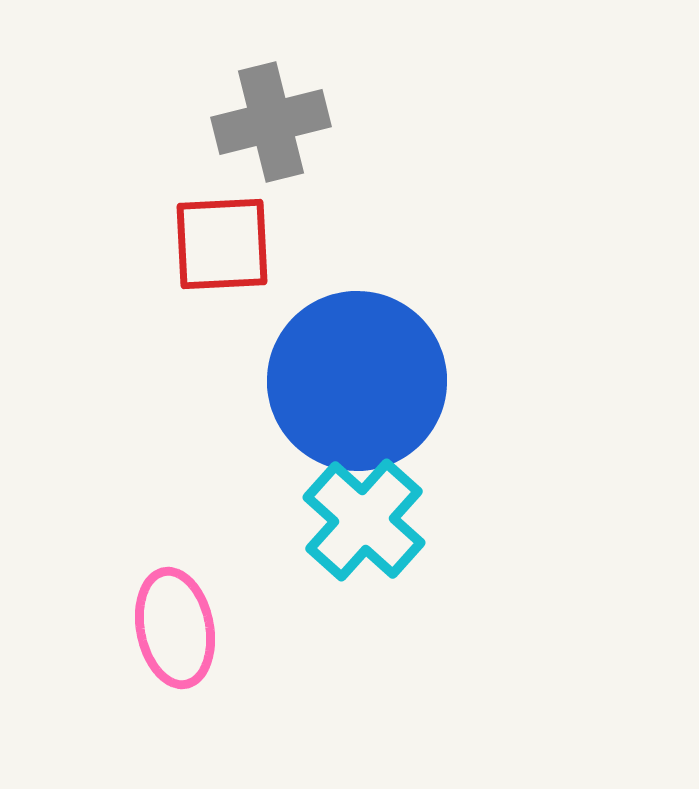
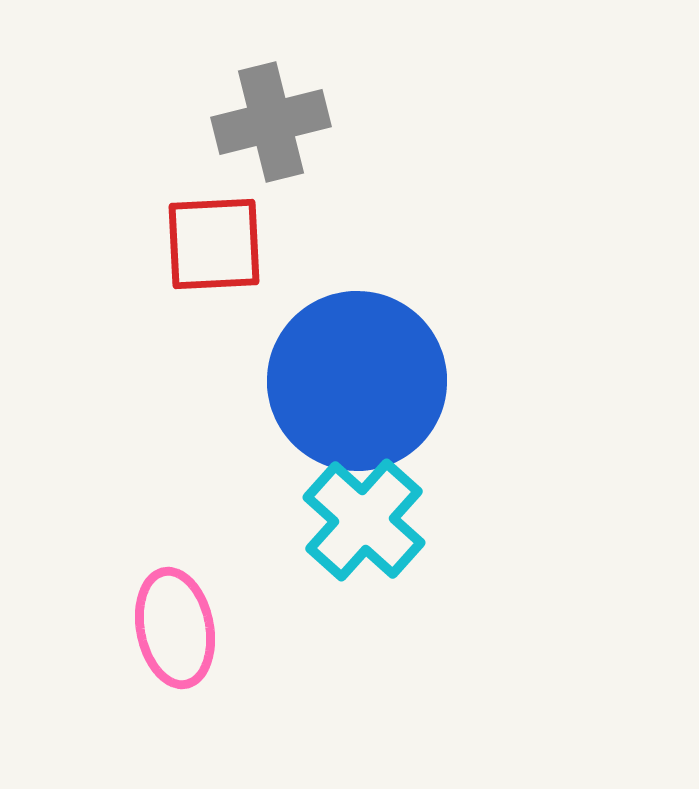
red square: moved 8 px left
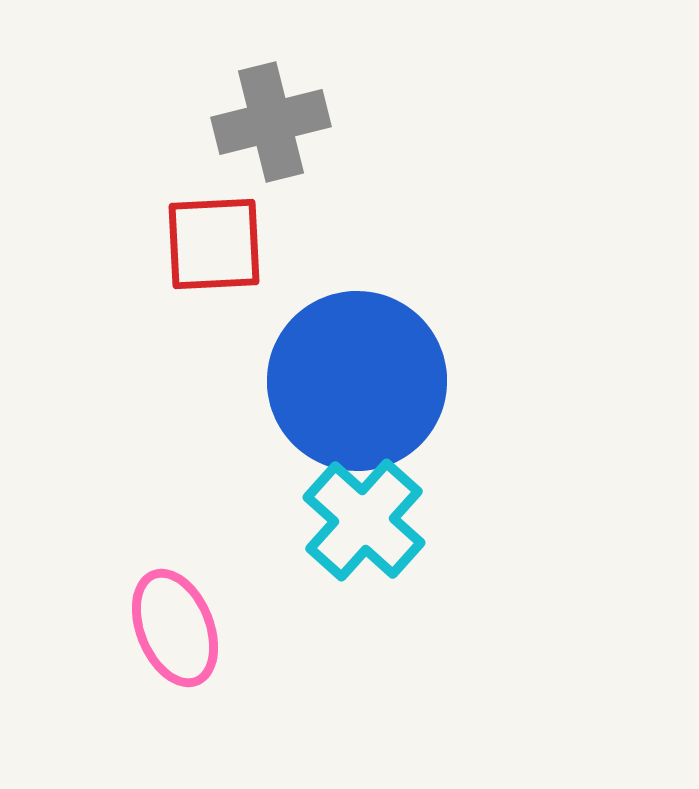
pink ellipse: rotated 11 degrees counterclockwise
